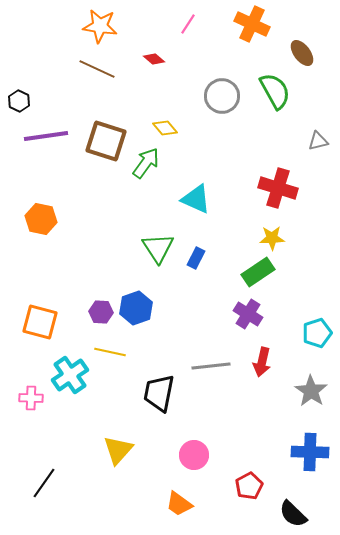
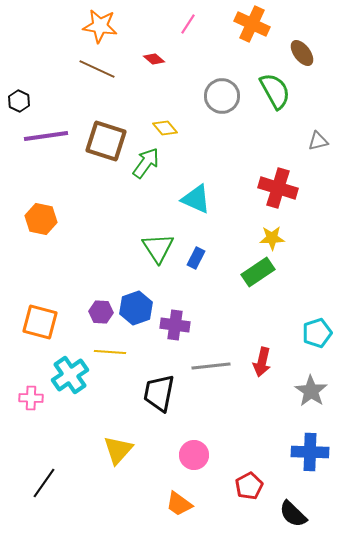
purple cross: moved 73 px left, 11 px down; rotated 24 degrees counterclockwise
yellow line: rotated 8 degrees counterclockwise
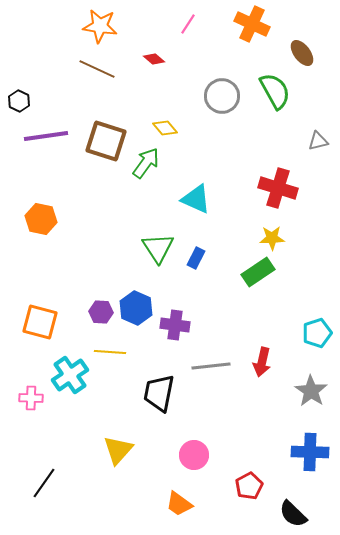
blue hexagon: rotated 16 degrees counterclockwise
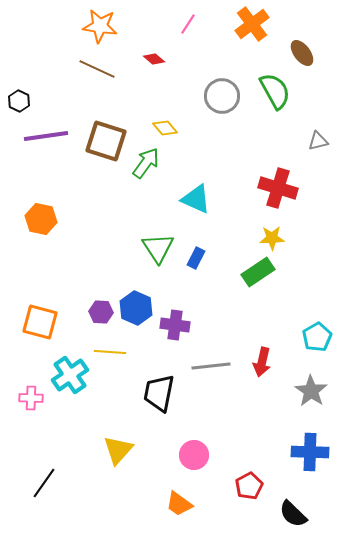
orange cross: rotated 28 degrees clockwise
cyan pentagon: moved 4 px down; rotated 12 degrees counterclockwise
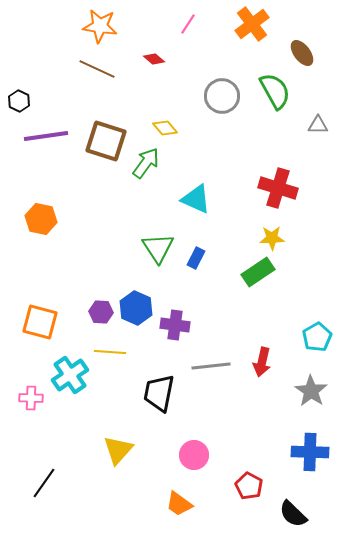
gray triangle: moved 16 px up; rotated 15 degrees clockwise
red pentagon: rotated 16 degrees counterclockwise
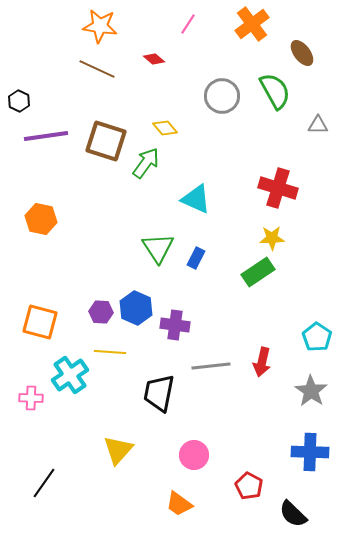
cyan pentagon: rotated 8 degrees counterclockwise
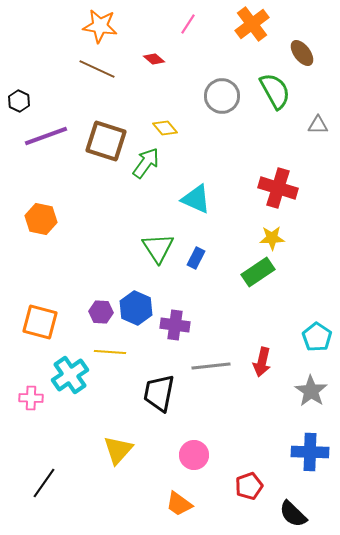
purple line: rotated 12 degrees counterclockwise
red pentagon: rotated 24 degrees clockwise
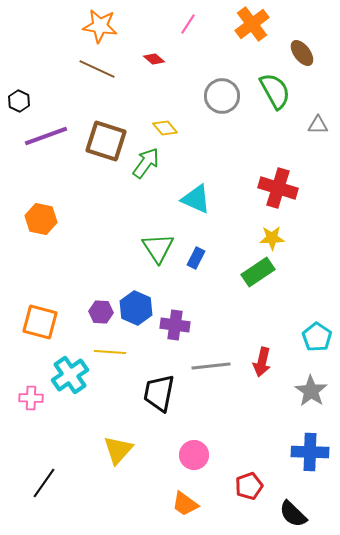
orange trapezoid: moved 6 px right
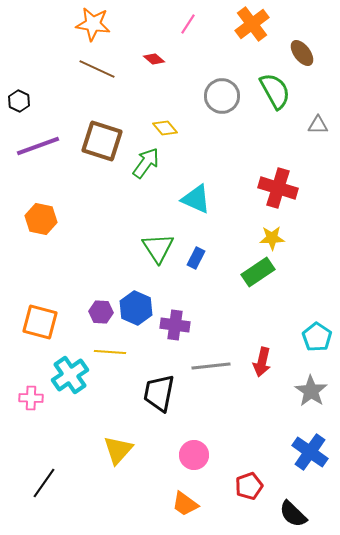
orange star: moved 7 px left, 2 px up
purple line: moved 8 px left, 10 px down
brown square: moved 4 px left
blue cross: rotated 33 degrees clockwise
